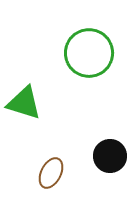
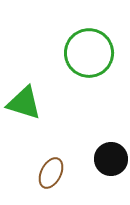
black circle: moved 1 px right, 3 px down
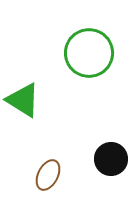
green triangle: moved 1 px left, 3 px up; rotated 15 degrees clockwise
brown ellipse: moved 3 px left, 2 px down
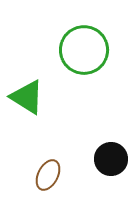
green circle: moved 5 px left, 3 px up
green triangle: moved 4 px right, 3 px up
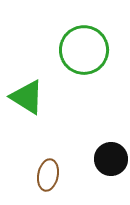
brown ellipse: rotated 16 degrees counterclockwise
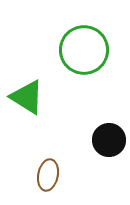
black circle: moved 2 px left, 19 px up
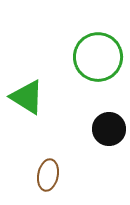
green circle: moved 14 px right, 7 px down
black circle: moved 11 px up
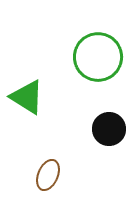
brown ellipse: rotated 12 degrees clockwise
